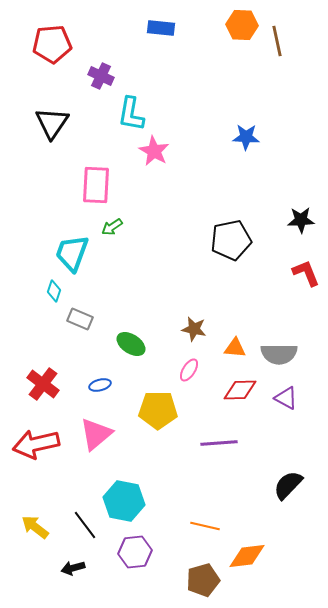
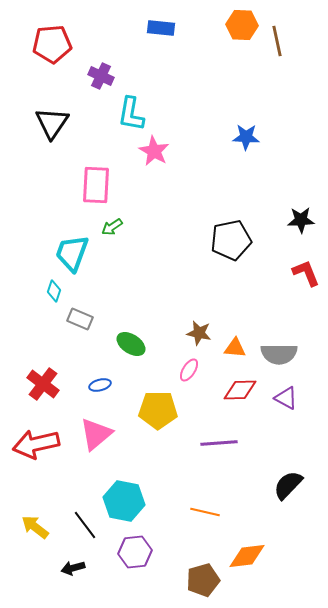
brown star: moved 5 px right, 4 px down
orange line: moved 14 px up
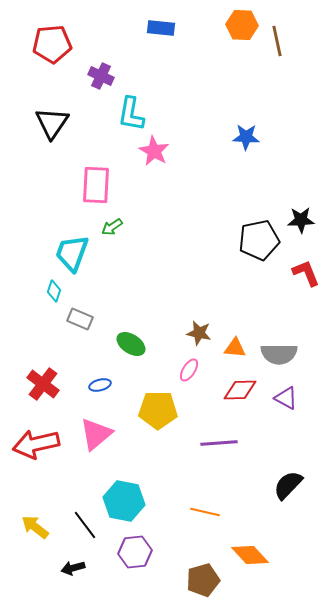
black pentagon: moved 28 px right
orange diamond: moved 3 px right, 1 px up; rotated 54 degrees clockwise
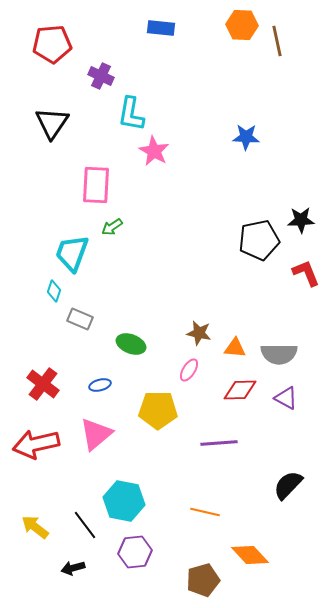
green ellipse: rotated 12 degrees counterclockwise
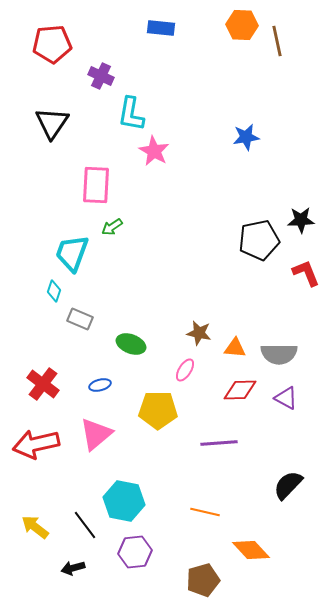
blue star: rotated 12 degrees counterclockwise
pink ellipse: moved 4 px left
orange diamond: moved 1 px right, 5 px up
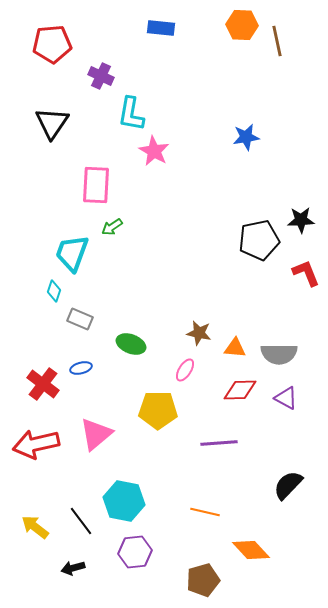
blue ellipse: moved 19 px left, 17 px up
black line: moved 4 px left, 4 px up
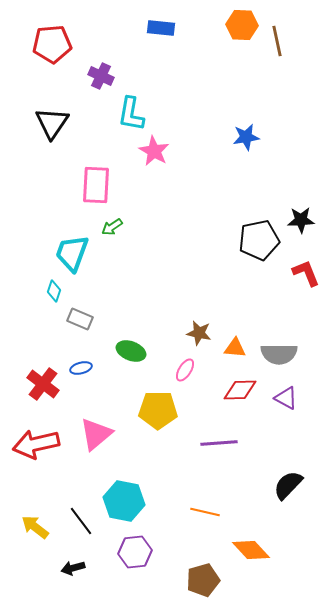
green ellipse: moved 7 px down
